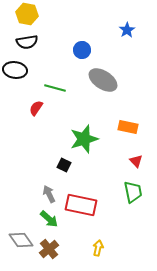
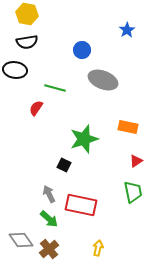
gray ellipse: rotated 12 degrees counterclockwise
red triangle: rotated 40 degrees clockwise
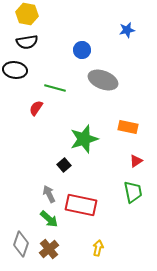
blue star: rotated 21 degrees clockwise
black square: rotated 24 degrees clockwise
gray diamond: moved 4 px down; rotated 55 degrees clockwise
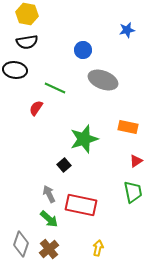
blue circle: moved 1 px right
green line: rotated 10 degrees clockwise
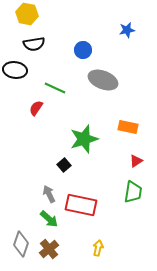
black semicircle: moved 7 px right, 2 px down
green trapezoid: rotated 20 degrees clockwise
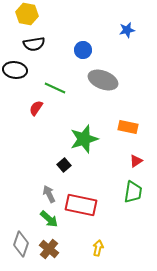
brown cross: rotated 12 degrees counterclockwise
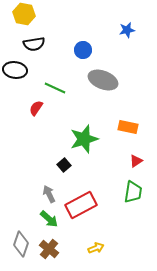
yellow hexagon: moved 3 px left
red rectangle: rotated 40 degrees counterclockwise
yellow arrow: moved 2 px left; rotated 56 degrees clockwise
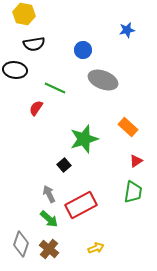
orange rectangle: rotated 30 degrees clockwise
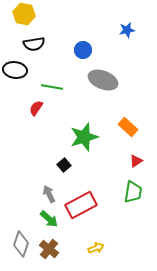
green line: moved 3 px left, 1 px up; rotated 15 degrees counterclockwise
green star: moved 2 px up
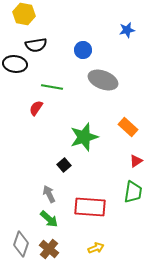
black semicircle: moved 2 px right, 1 px down
black ellipse: moved 6 px up
red rectangle: moved 9 px right, 2 px down; rotated 32 degrees clockwise
